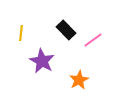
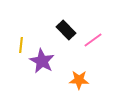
yellow line: moved 12 px down
orange star: rotated 30 degrees clockwise
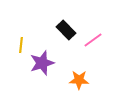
purple star: moved 2 px down; rotated 25 degrees clockwise
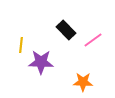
purple star: moved 1 px left, 1 px up; rotated 20 degrees clockwise
orange star: moved 4 px right, 2 px down
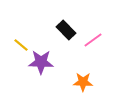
yellow line: rotated 56 degrees counterclockwise
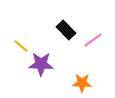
yellow line: moved 1 px down
purple star: moved 2 px down
orange star: moved 1 px left, 1 px down
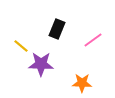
black rectangle: moved 9 px left, 1 px up; rotated 66 degrees clockwise
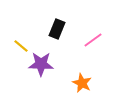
orange star: rotated 24 degrees clockwise
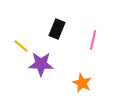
pink line: rotated 42 degrees counterclockwise
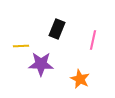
yellow line: rotated 42 degrees counterclockwise
orange star: moved 2 px left, 4 px up
